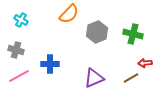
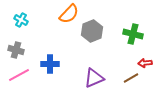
gray hexagon: moved 5 px left, 1 px up
pink line: moved 1 px up
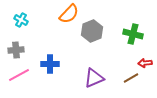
gray cross: rotated 21 degrees counterclockwise
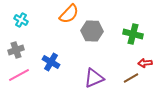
gray hexagon: rotated 25 degrees clockwise
gray cross: rotated 14 degrees counterclockwise
blue cross: moved 1 px right, 2 px up; rotated 30 degrees clockwise
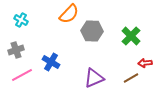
green cross: moved 2 px left, 2 px down; rotated 30 degrees clockwise
pink line: moved 3 px right
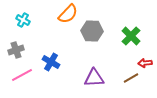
orange semicircle: moved 1 px left
cyan cross: moved 2 px right
purple triangle: rotated 20 degrees clockwise
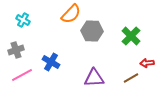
orange semicircle: moved 3 px right
red arrow: moved 2 px right
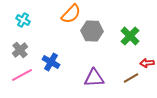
green cross: moved 1 px left
gray cross: moved 4 px right; rotated 21 degrees counterclockwise
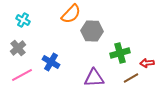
green cross: moved 10 px left, 17 px down; rotated 30 degrees clockwise
gray cross: moved 2 px left, 2 px up
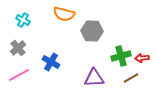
orange semicircle: moved 7 px left; rotated 60 degrees clockwise
green cross: moved 1 px right, 3 px down
red arrow: moved 5 px left, 5 px up
pink line: moved 3 px left
